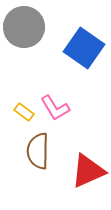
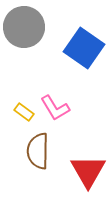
red triangle: rotated 36 degrees counterclockwise
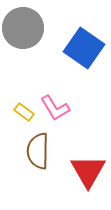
gray circle: moved 1 px left, 1 px down
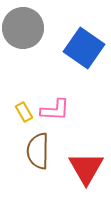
pink L-shape: moved 2 px down; rotated 56 degrees counterclockwise
yellow rectangle: rotated 24 degrees clockwise
red triangle: moved 2 px left, 3 px up
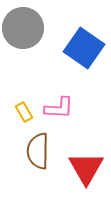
pink L-shape: moved 4 px right, 2 px up
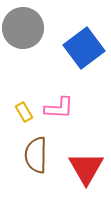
blue square: rotated 18 degrees clockwise
brown semicircle: moved 2 px left, 4 px down
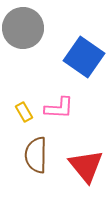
blue square: moved 9 px down; rotated 18 degrees counterclockwise
red triangle: moved 2 px up; rotated 9 degrees counterclockwise
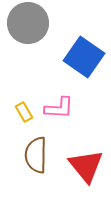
gray circle: moved 5 px right, 5 px up
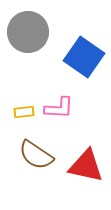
gray circle: moved 9 px down
yellow rectangle: rotated 66 degrees counterclockwise
brown semicircle: rotated 57 degrees counterclockwise
red triangle: rotated 39 degrees counterclockwise
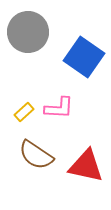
yellow rectangle: rotated 36 degrees counterclockwise
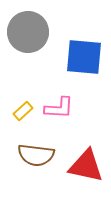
blue square: rotated 30 degrees counterclockwise
yellow rectangle: moved 1 px left, 1 px up
brown semicircle: rotated 27 degrees counterclockwise
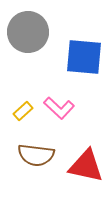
pink L-shape: rotated 40 degrees clockwise
